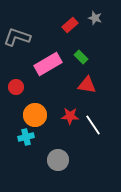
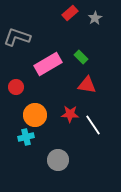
gray star: rotated 24 degrees clockwise
red rectangle: moved 12 px up
red star: moved 2 px up
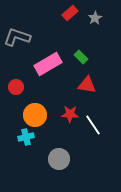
gray circle: moved 1 px right, 1 px up
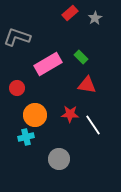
red circle: moved 1 px right, 1 px down
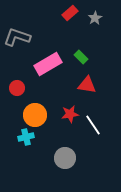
red star: rotated 12 degrees counterclockwise
gray circle: moved 6 px right, 1 px up
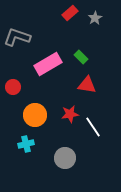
red circle: moved 4 px left, 1 px up
white line: moved 2 px down
cyan cross: moved 7 px down
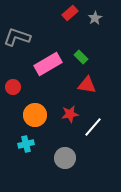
white line: rotated 75 degrees clockwise
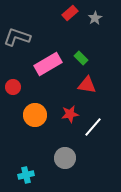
green rectangle: moved 1 px down
cyan cross: moved 31 px down
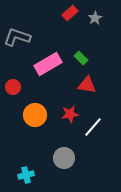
gray circle: moved 1 px left
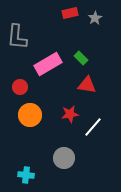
red rectangle: rotated 28 degrees clockwise
gray L-shape: rotated 104 degrees counterclockwise
red circle: moved 7 px right
orange circle: moved 5 px left
cyan cross: rotated 21 degrees clockwise
